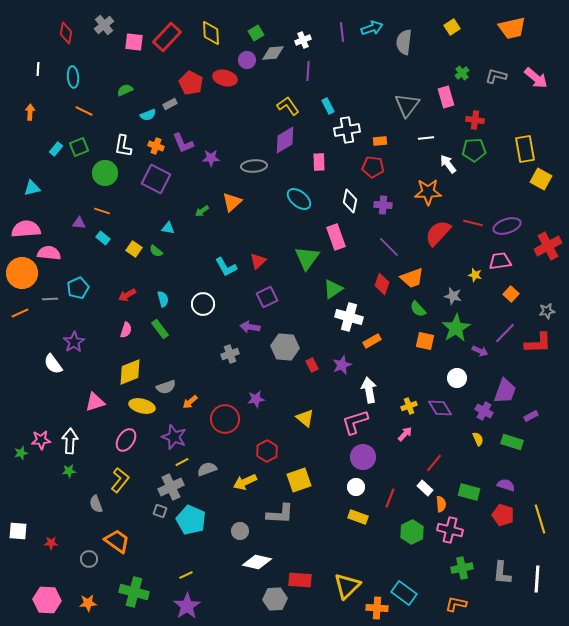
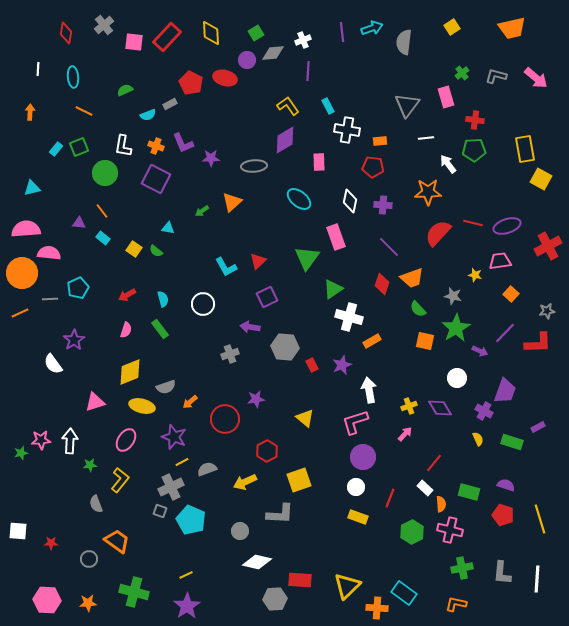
white cross at (347, 130): rotated 20 degrees clockwise
orange line at (102, 211): rotated 35 degrees clockwise
purple star at (74, 342): moved 2 px up
purple rectangle at (531, 416): moved 7 px right, 11 px down
green star at (69, 471): moved 21 px right, 6 px up
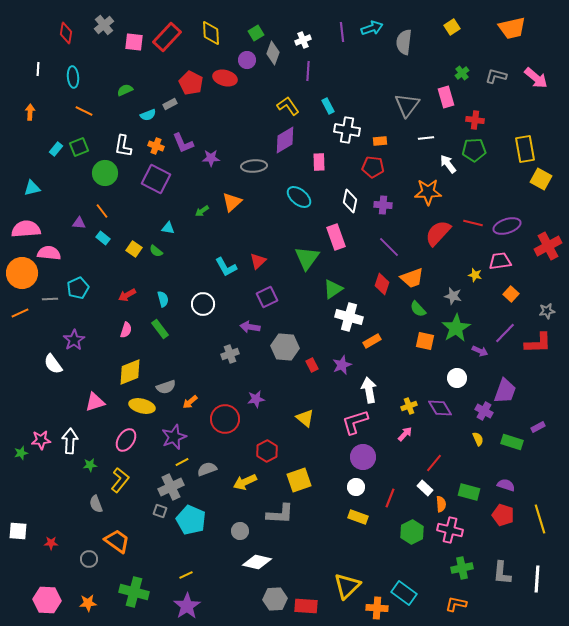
gray diamond at (273, 53): rotated 65 degrees counterclockwise
cyan ellipse at (299, 199): moved 2 px up
purple star at (174, 437): rotated 30 degrees clockwise
red rectangle at (300, 580): moved 6 px right, 26 px down
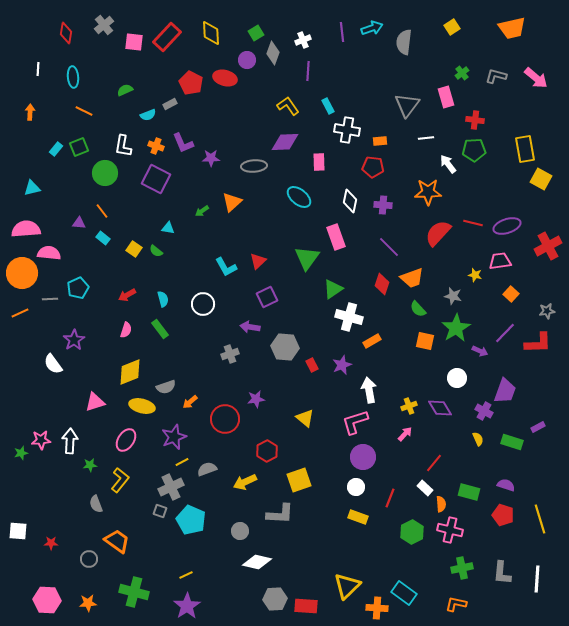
purple diamond at (285, 140): moved 2 px down; rotated 28 degrees clockwise
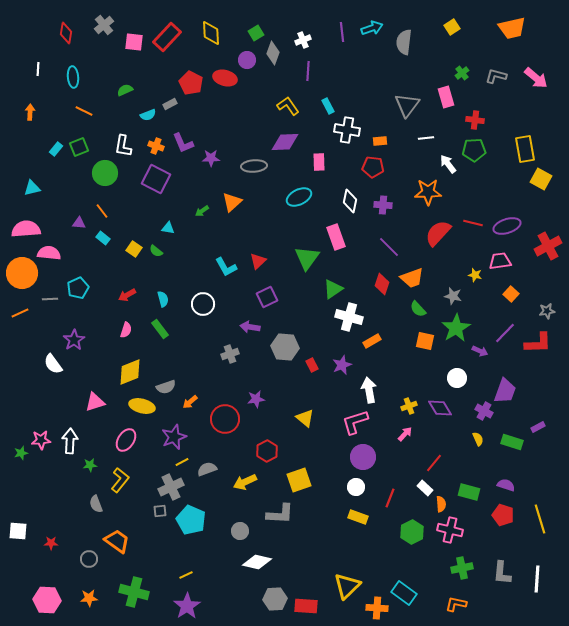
cyan ellipse at (299, 197): rotated 65 degrees counterclockwise
gray square at (160, 511): rotated 24 degrees counterclockwise
orange star at (88, 603): moved 1 px right, 5 px up
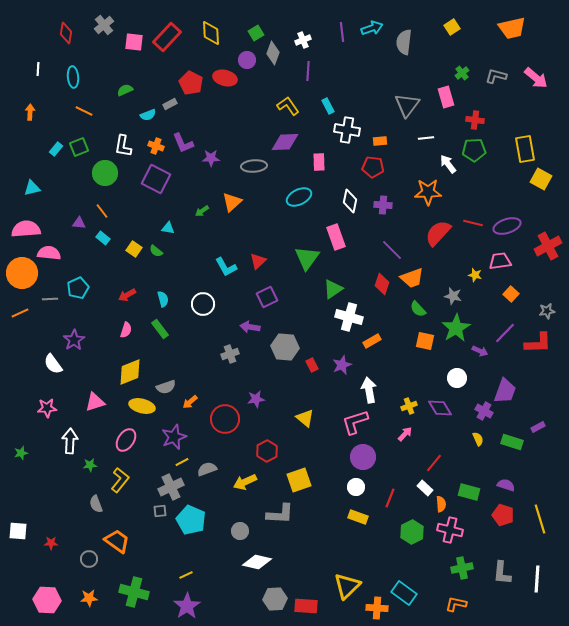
purple line at (389, 247): moved 3 px right, 3 px down
pink star at (41, 440): moved 6 px right, 32 px up
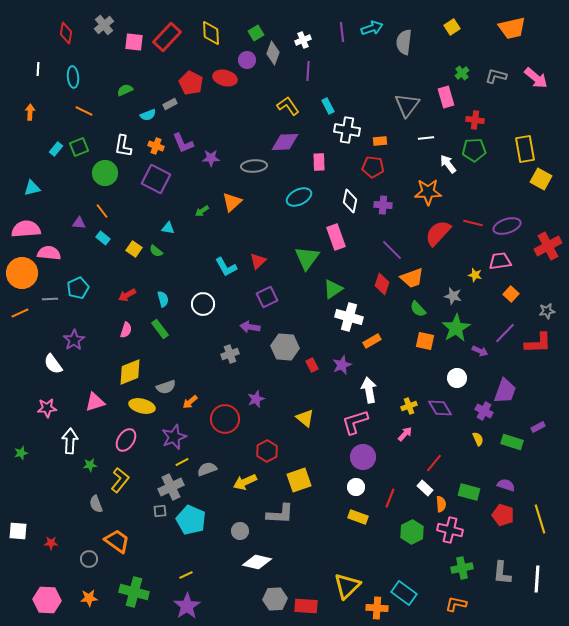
purple star at (256, 399): rotated 12 degrees counterclockwise
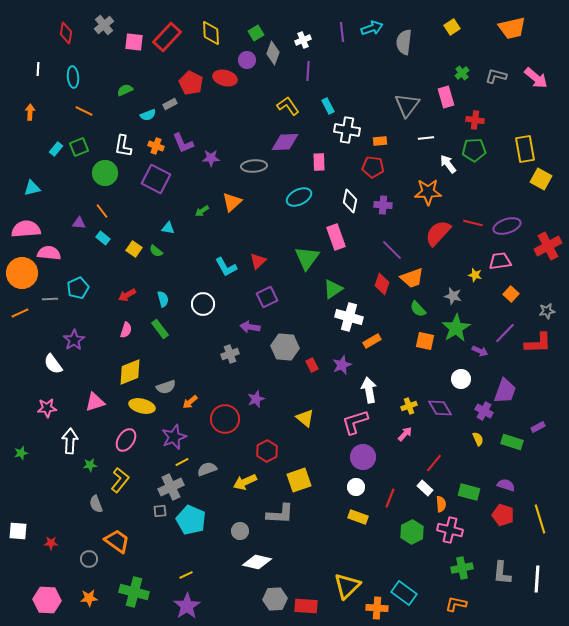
white circle at (457, 378): moved 4 px right, 1 px down
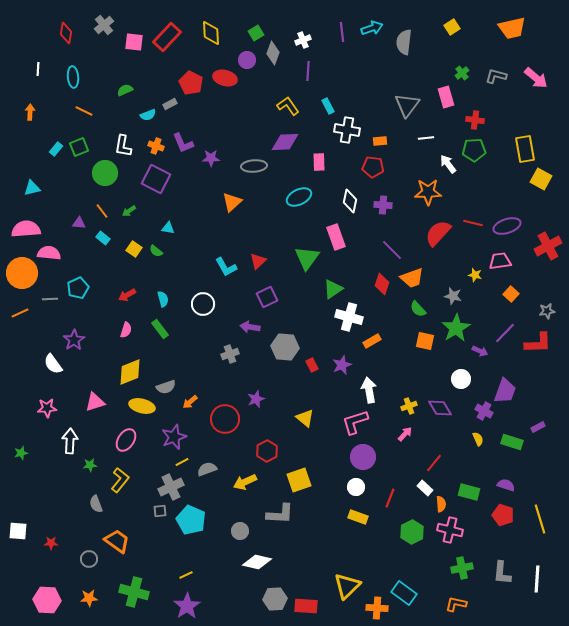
green arrow at (202, 211): moved 73 px left
